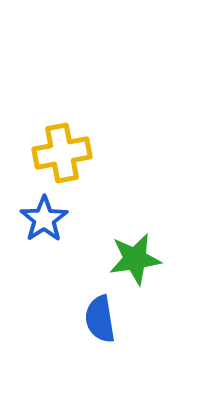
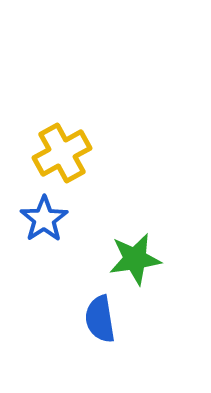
yellow cross: rotated 18 degrees counterclockwise
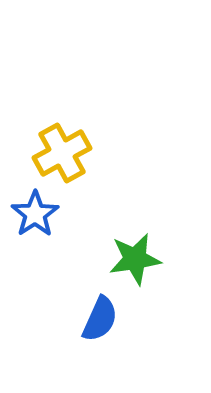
blue star: moved 9 px left, 5 px up
blue semicircle: rotated 147 degrees counterclockwise
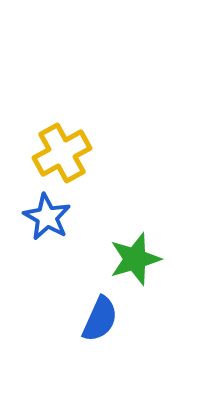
blue star: moved 12 px right, 3 px down; rotated 9 degrees counterclockwise
green star: rotated 8 degrees counterclockwise
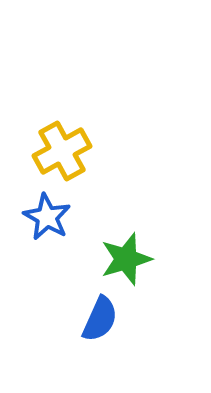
yellow cross: moved 2 px up
green star: moved 9 px left
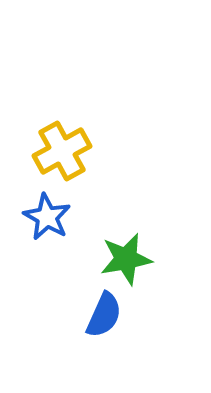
green star: rotated 6 degrees clockwise
blue semicircle: moved 4 px right, 4 px up
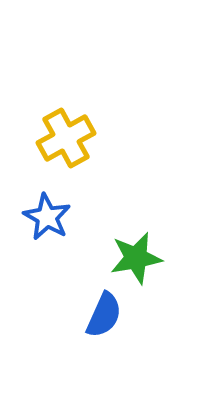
yellow cross: moved 4 px right, 13 px up
green star: moved 10 px right, 1 px up
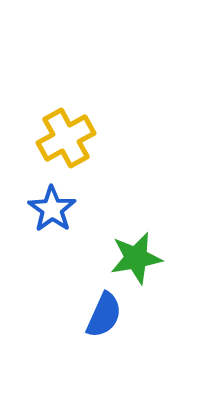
blue star: moved 5 px right, 8 px up; rotated 6 degrees clockwise
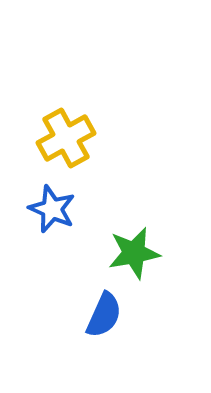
blue star: rotated 12 degrees counterclockwise
green star: moved 2 px left, 5 px up
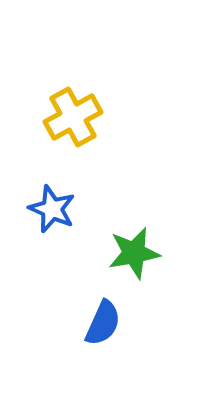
yellow cross: moved 7 px right, 21 px up
blue semicircle: moved 1 px left, 8 px down
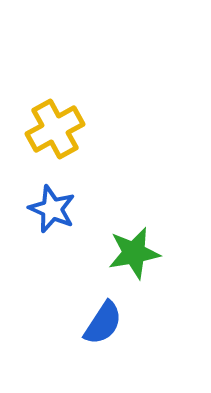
yellow cross: moved 18 px left, 12 px down
blue semicircle: rotated 9 degrees clockwise
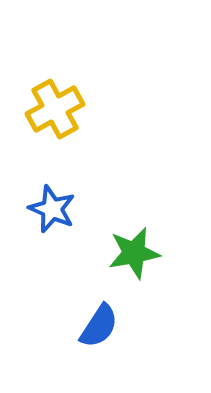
yellow cross: moved 20 px up
blue semicircle: moved 4 px left, 3 px down
